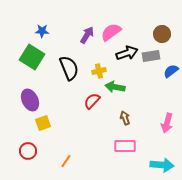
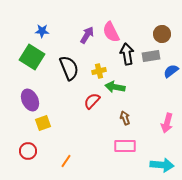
pink semicircle: rotated 80 degrees counterclockwise
black arrow: moved 1 px down; rotated 80 degrees counterclockwise
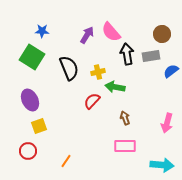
pink semicircle: rotated 15 degrees counterclockwise
yellow cross: moved 1 px left, 1 px down
yellow square: moved 4 px left, 3 px down
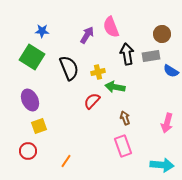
pink semicircle: moved 5 px up; rotated 20 degrees clockwise
blue semicircle: rotated 112 degrees counterclockwise
pink rectangle: moved 2 px left; rotated 70 degrees clockwise
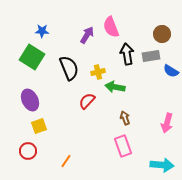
red semicircle: moved 5 px left
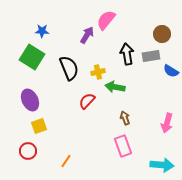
pink semicircle: moved 5 px left, 7 px up; rotated 60 degrees clockwise
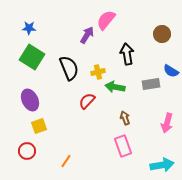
blue star: moved 13 px left, 3 px up
gray rectangle: moved 28 px down
red circle: moved 1 px left
cyan arrow: rotated 15 degrees counterclockwise
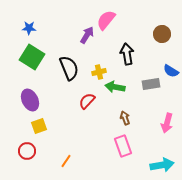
yellow cross: moved 1 px right
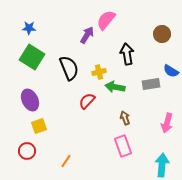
cyan arrow: rotated 75 degrees counterclockwise
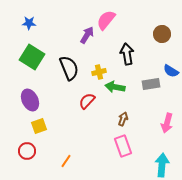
blue star: moved 5 px up
brown arrow: moved 2 px left, 1 px down; rotated 40 degrees clockwise
